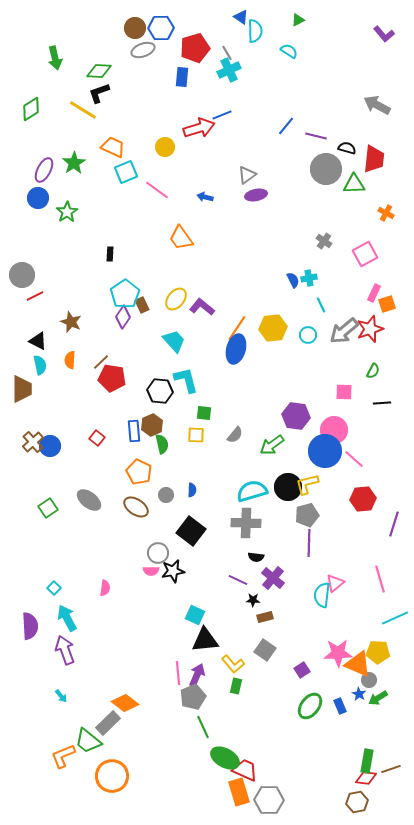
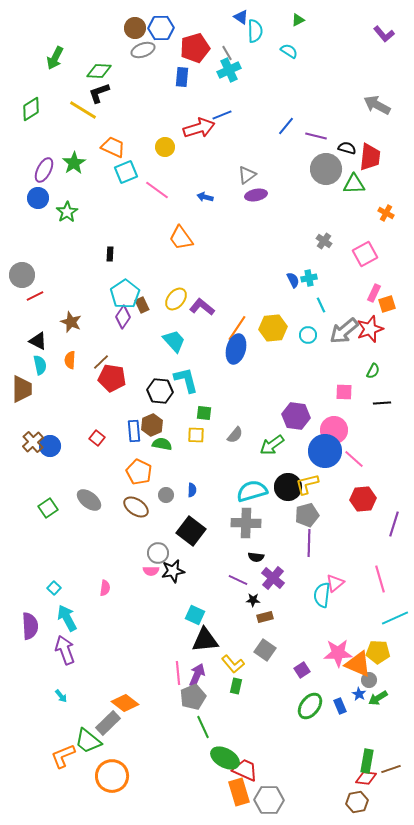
green arrow at (55, 58): rotated 40 degrees clockwise
red trapezoid at (374, 159): moved 4 px left, 2 px up
green semicircle at (162, 444): rotated 66 degrees counterclockwise
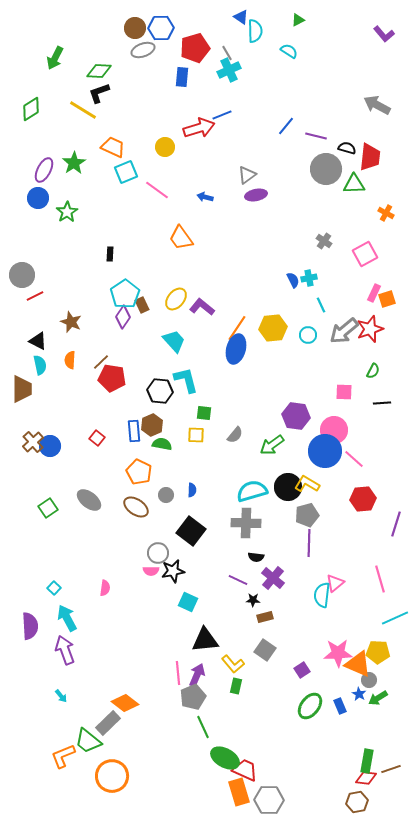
orange square at (387, 304): moved 5 px up
yellow L-shape at (307, 484): rotated 45 degrees clockwise
purple line at (394, 524): moved 2 px right
cyan square at (195, 615): moved 7 px left, 13 px up
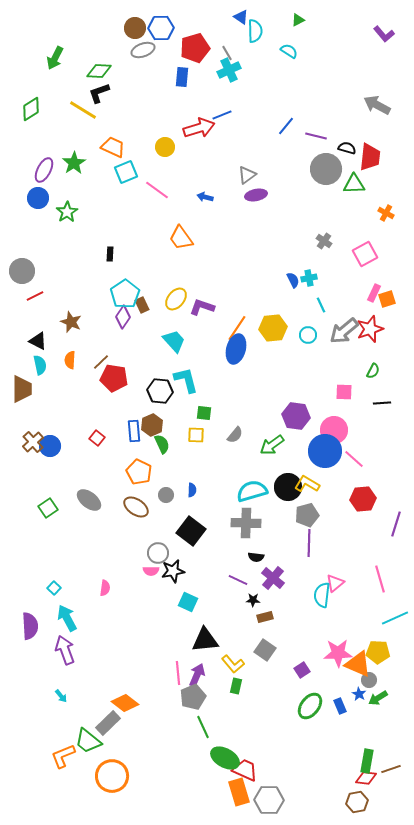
gray circle at (22, 275): moved 4 px up
purple L-shape at (202, 307): rotated 20 degrees counterclockwise
red pentagon at (112, 378): moved 2 px right
green semicircle at (162, 444): rotated 54 degrees clockwise
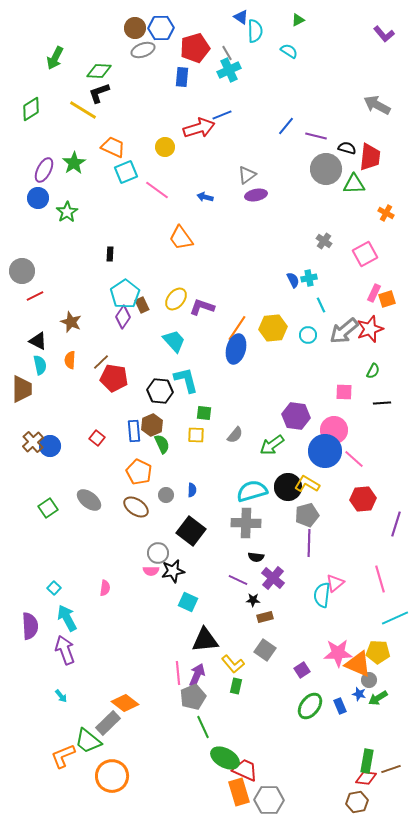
blue star at (359, 694): rotated 16 degrees counterclockwise
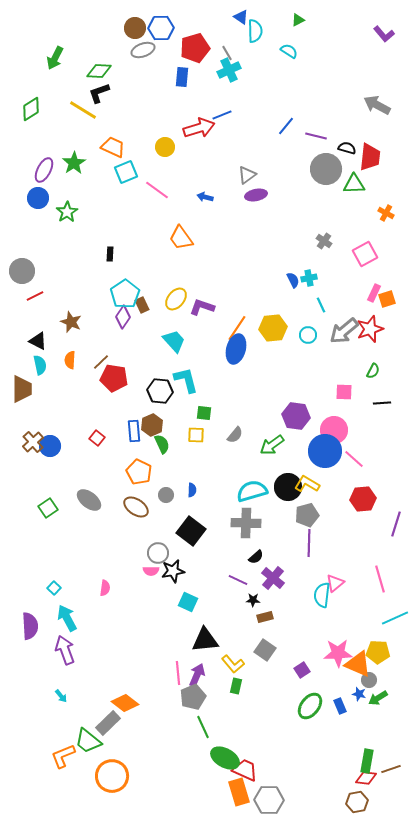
black semicircle at (256, 557): rotated 49 degrees counterclockwise
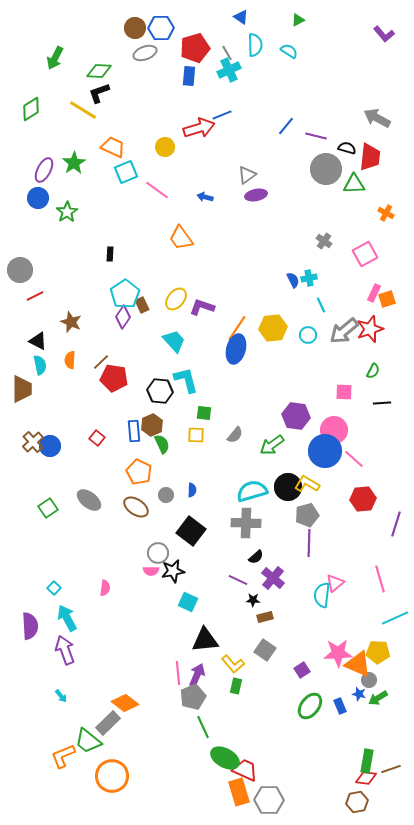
cyan semicircle at (255, 31): moved 14 px down
gray ellipse at (143, 50): moved 2 px right, 3 px down
blue rectangle at (182, 77): moved 7 px right, 1 px up
gray arrow at (377, 105): moved 13 px down
gray circle at (22, 271): moved 2 px left, 1 px up
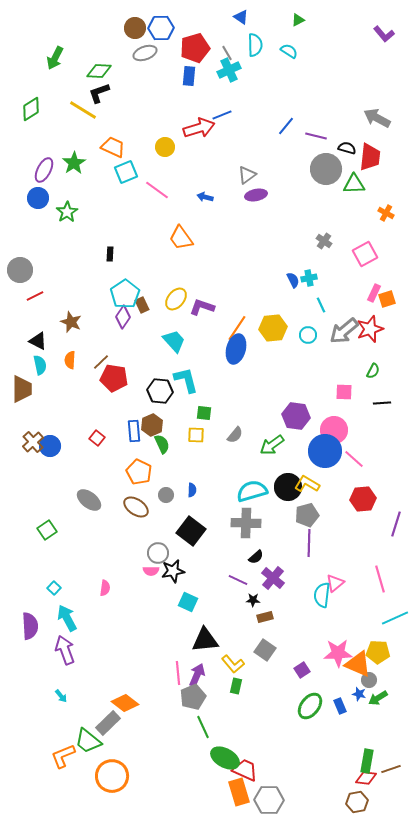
green square at (48, 508): moved 1 px left, 22 px down
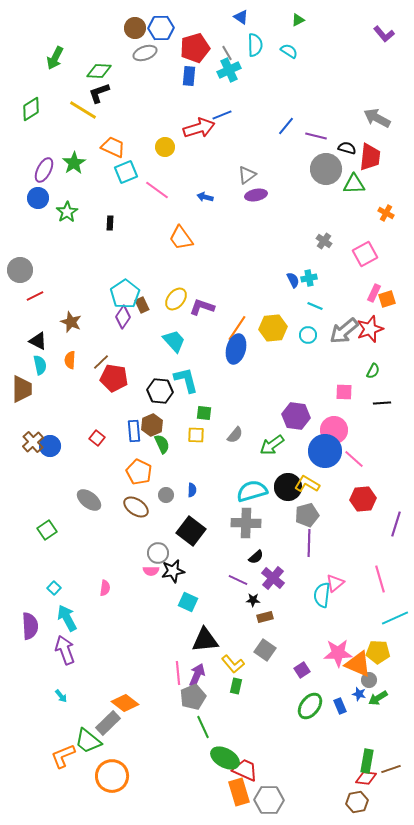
black rectangle at (110, 254): moved 31 px up
cyan line at (321, 305): moved 6 px left, 1 px down; rotated 42 degrees counterclockwise
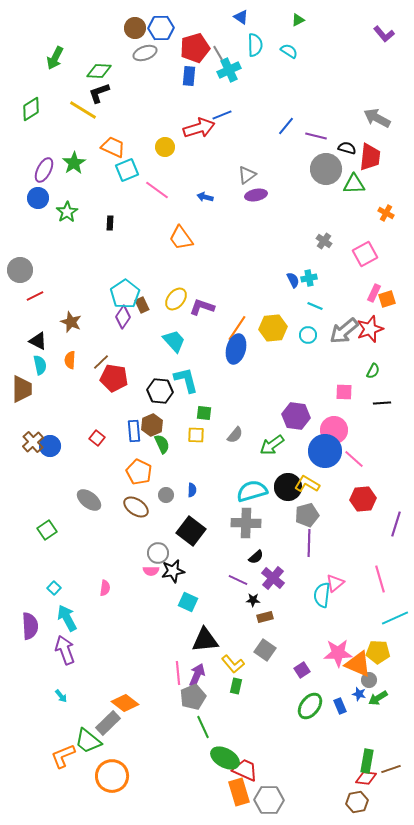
gray line at (227, 53): moved 9 px left
cyan square at (126, 172): moved 1 px right, 2 px up
